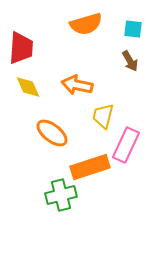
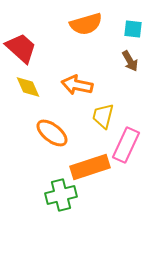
red trapezoid: rotated 52 degrees counterclockwise
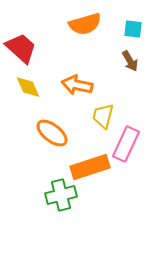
orange semicircle: moved 1 px left
pink rectangle: moved 1 px up
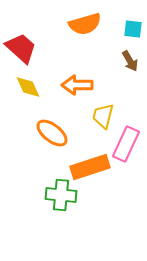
orange arrow: rotated 12 degrees counterclockwise
green cross: rotated 20 degrees clockwise
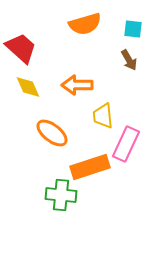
brown arrow: moved 1 px left, 1 px up
yellow trapezoid: rotated 20 degrees counterclockwise
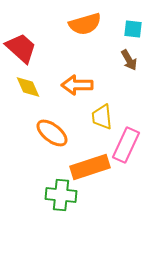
yellow trapezoid: moved 1 px left, 1 px down
pink rectangle: moved 1 px down
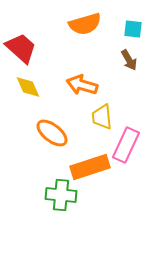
orange arrow: moved 5 px right; rotated 16 degrees clockwise
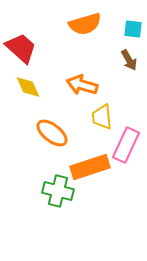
green cross: moved 3 px left, 4 px up; rotated 8 degrees clockwise
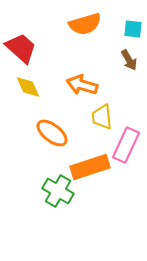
green cross: rotated 16 degrees clockwise
